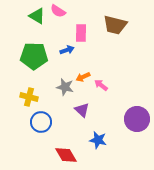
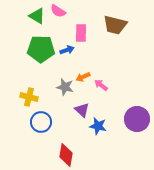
green pentagon: moved 7 px right, 7 px up
blue star: moved 14 px up
red diamond: rotated 40 degrees clockwise
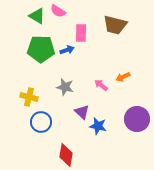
orange arrow: moved 40 px right
purple triangle: moved 2 px down
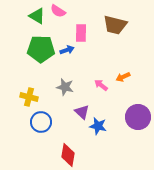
purple circle: moved 1 px right, 2 px up
red diamond: moved 2 px right
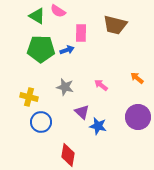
orange arrow: moved 14 px right, 1 px down; rotated 64 degrees clockwise
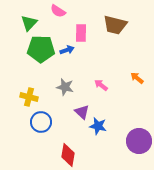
green triangle: moved 8 px left, 7 px down; rotated 42 degrees clockwise
purple circle: moved 1 px right, 24 px down
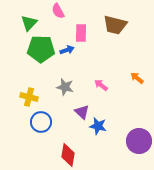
pink semicircle: rotated 28 degrees clockwise
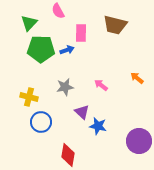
gray star: rotated 24 degrees counterclockwise
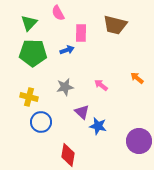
pink semicircle: moved 2 px down
green pentagon: moved 8 px left, 4 px down
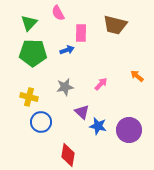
orange arrow: moved 2 px up
pink arrow: moved 1 px up; rotated 96 degrees clockwise
purple circle: moved 10 px left, 11 px up
